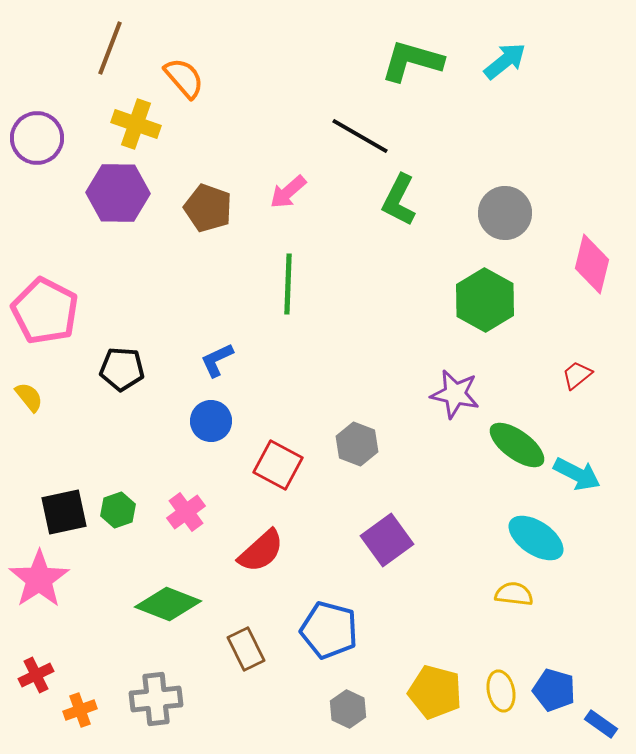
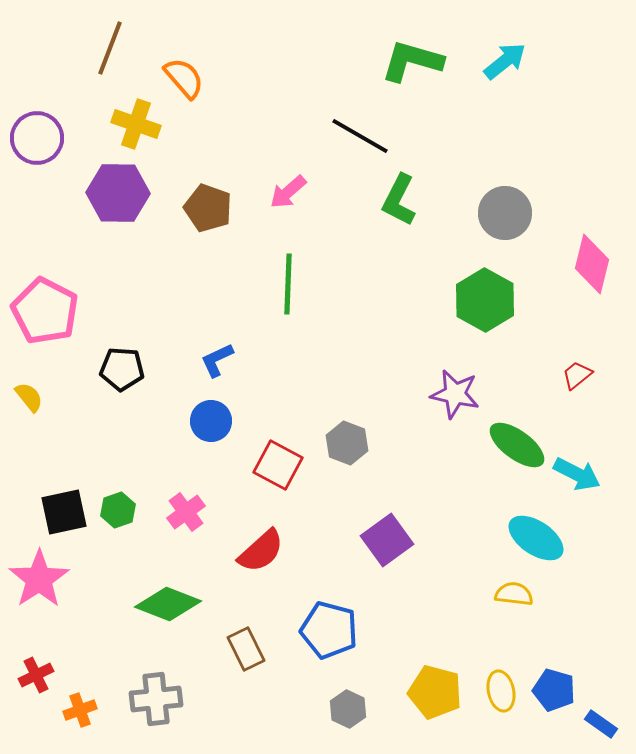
gray hexagon at (357, 444): moved 10 px left, 1 px up
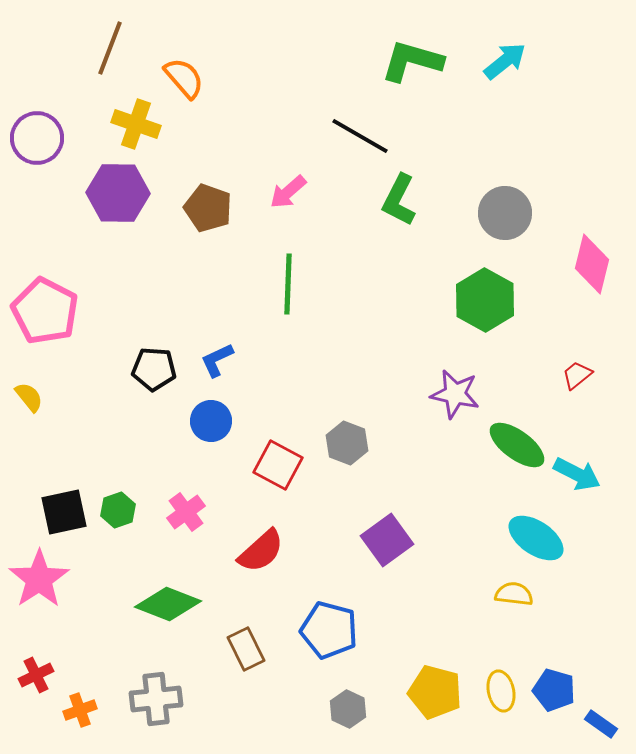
black pentagon at (122, 369): moved 32 px right
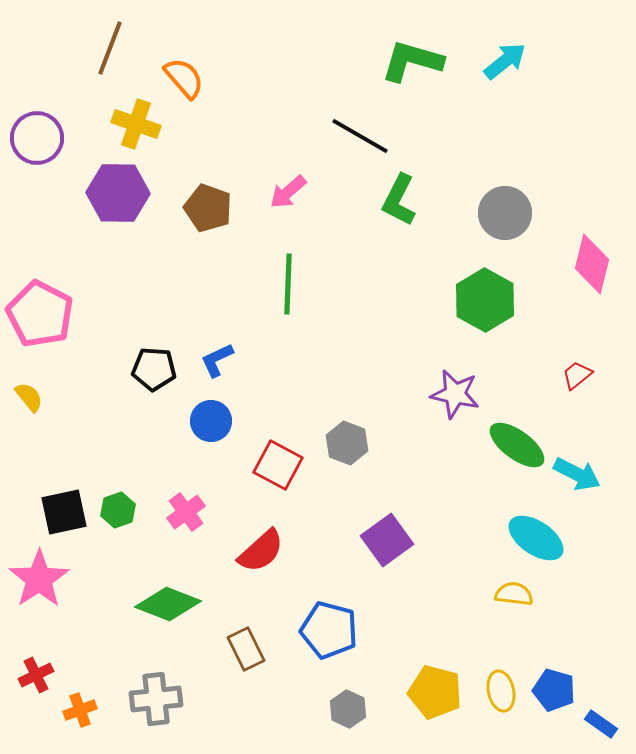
pink pentagon at (45, 311): moved 5 px left, 3 px down
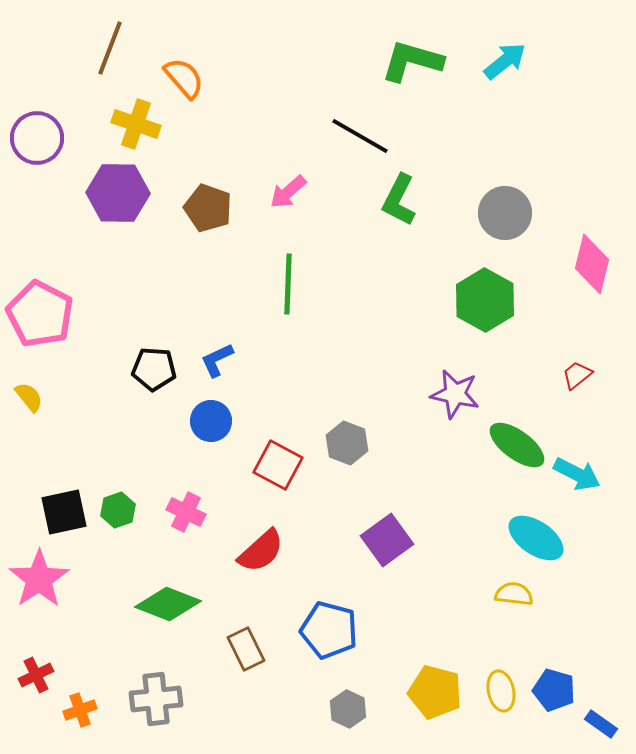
pink cross at (186, 512): rotated 27 degrees counterclockwise
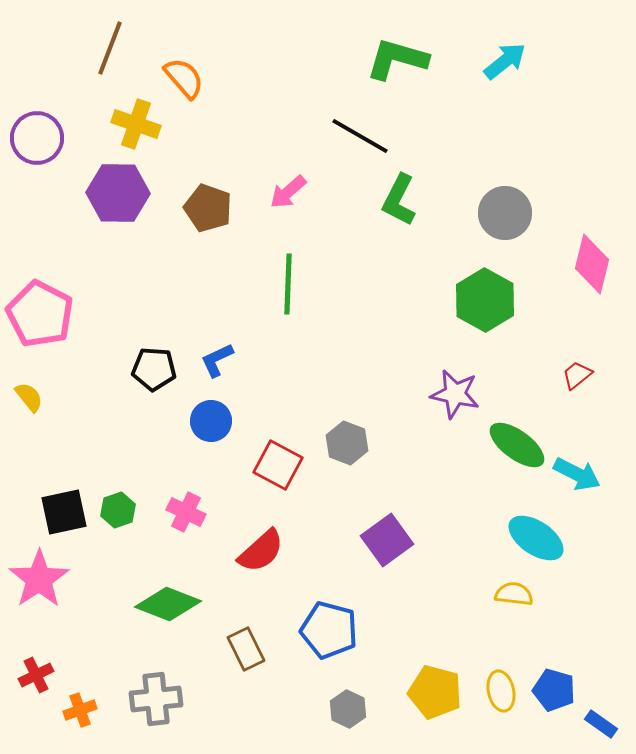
green L-shape at (412, 61): moved 15 px left, 2 px up
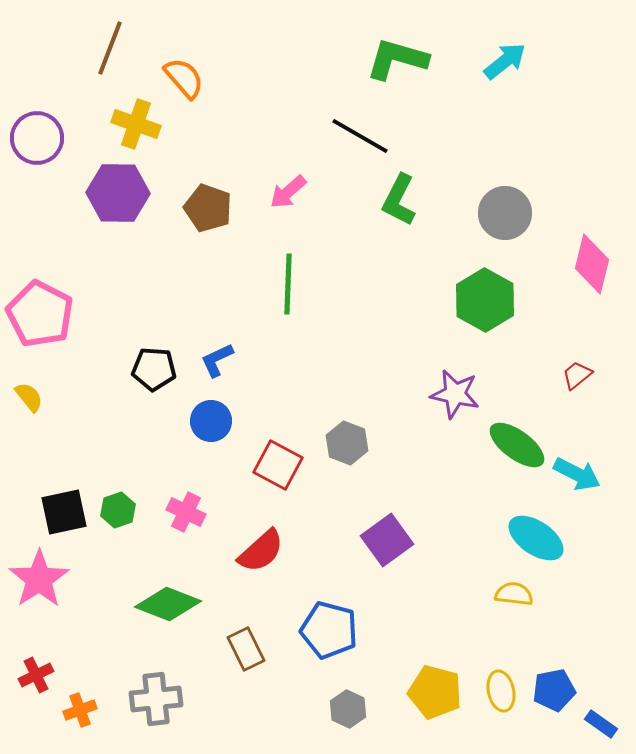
blue pentagon at (554, 690): rotated 27 degrees counterclockwise
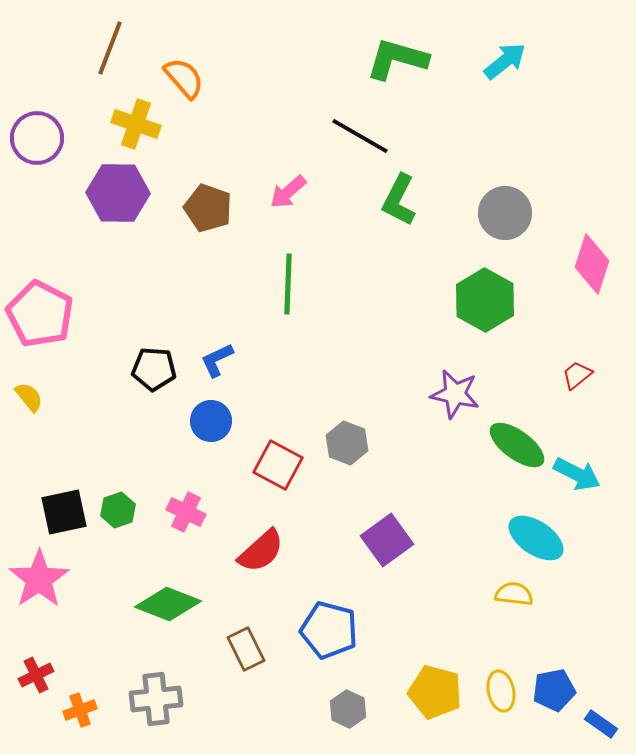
pink diamond at (592, 264): rotated 4 degrees clockwise
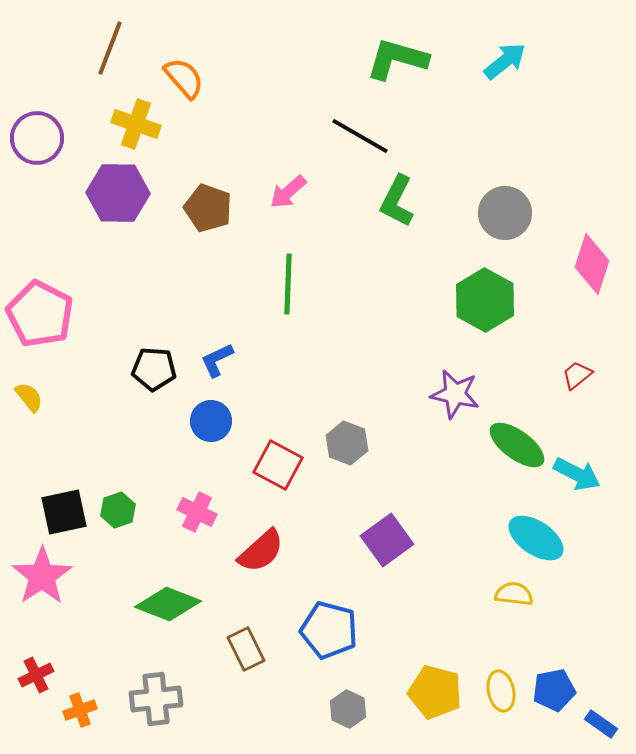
green L-shape at (399, 200): moved 2 px left, 1 px down
pink cross at (186, 512): moved 11 px right
pink star at (39, 579): moved 3 px right, 3 px up
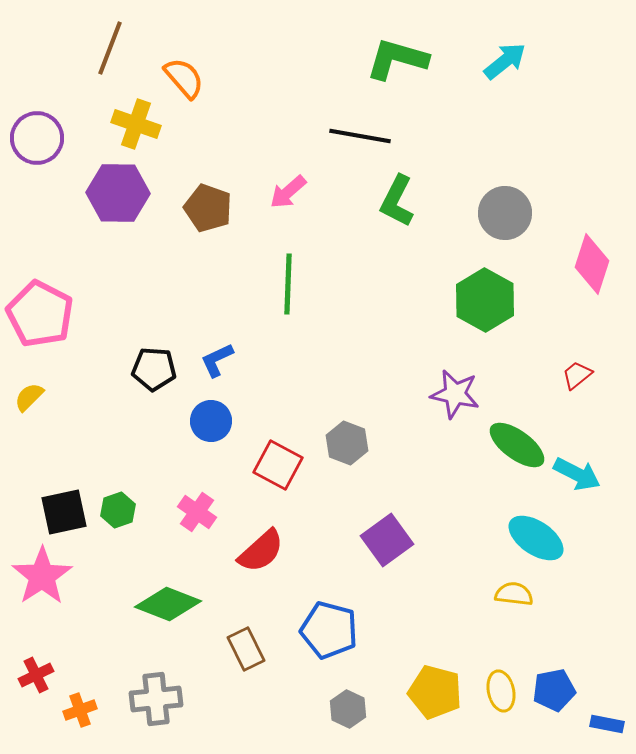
black line at (360, 136): rotated 20 degrees counterclockwise
yellow semicircle at (29, 397): rotated 96 degrees counterclockwise
pink cross at (197, 512): rotated 9 degrees clockwise
blue rectangle at (601, 724): moved 6 px right; rotated 24 degrees counterclockwise
